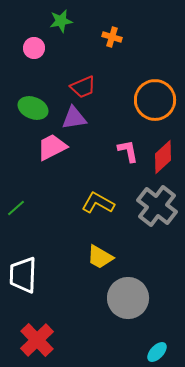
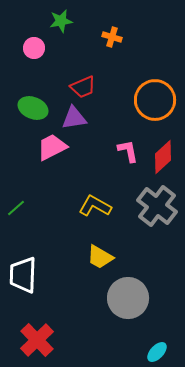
yellow L-shape: moved 3 px left, 3 px down
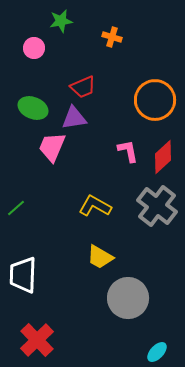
pink trapezoid: rotated 40 degrees counterclockwise
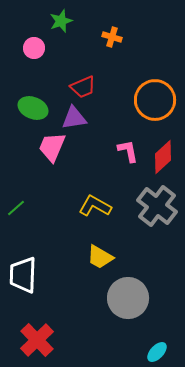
green star: rotated 10 degrees counterclockwise
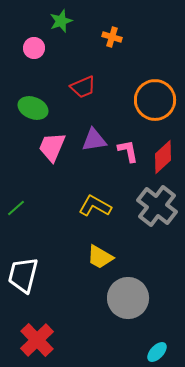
purple triangle: moved 20 px right, 22 px down
white trapezoid: rotated 12 degrees clockwise
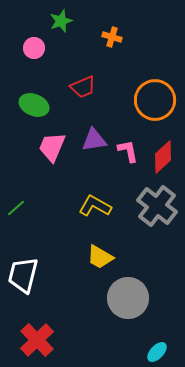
green ellipse: moved 1 px right, 3 px up
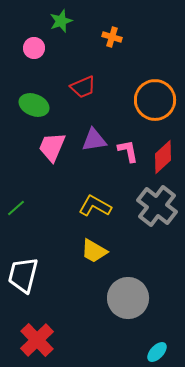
yellow trapezoid: moved 6 px left, 6 px up
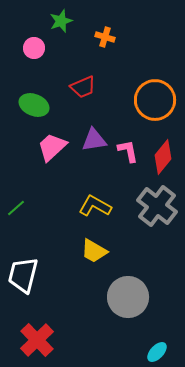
orange cross: moved 7 px left
pink trapezoid: rotated 24 degrees clockwise
red diamond: rotated 8 degrees counterclockwise
gray circle: moved 1 px up
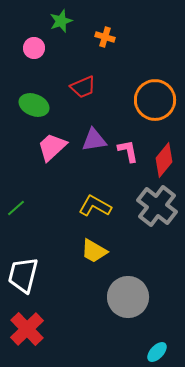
red diamond: moved 1 px right, 3 px down
red cross: moved 10 px left, 11 px up
